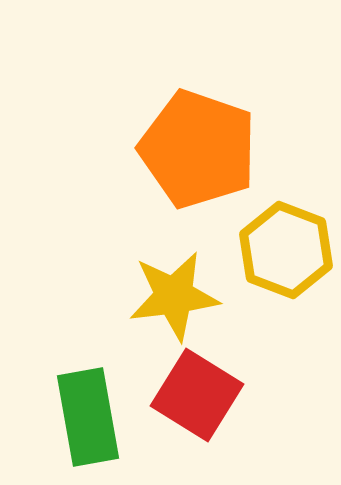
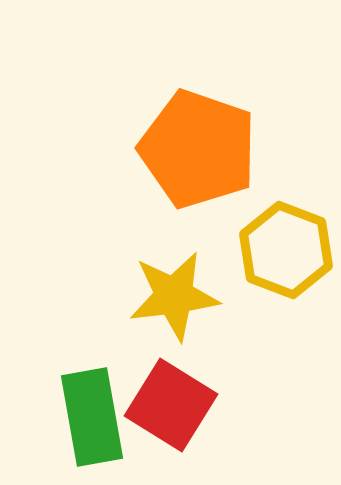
red square: moved 26 px left, 10 px down
green rectangle: moved 4 px right
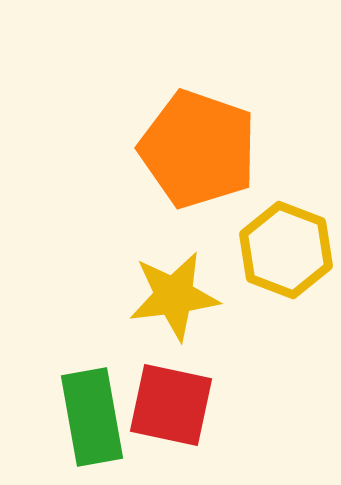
red square: rotated 20 degrees counterclockwise
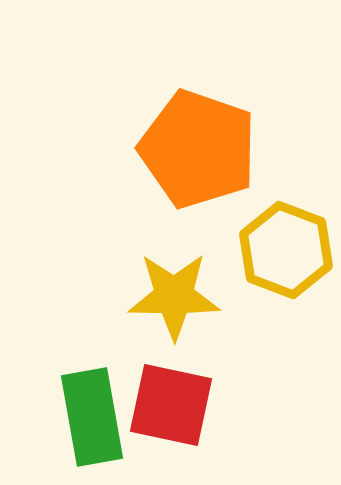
yellow star: rotated 8 degrees clockwise
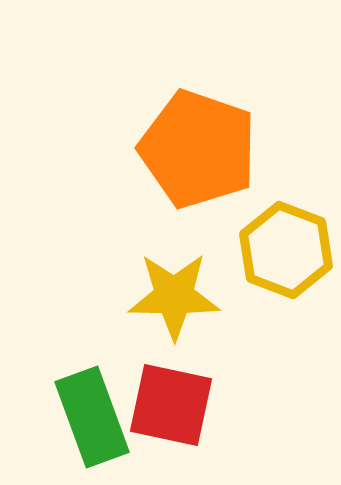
green rectangle: rotated 10 degrees counterclockwise
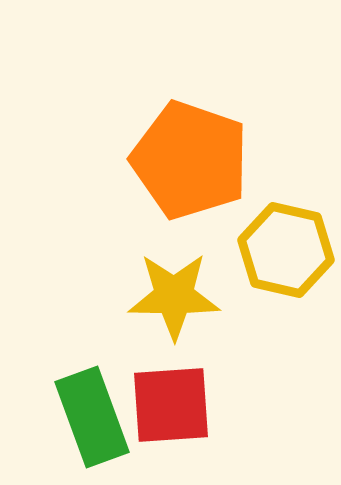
orange pentagon: moved 8 px left, 11 px down
yellow hexagon: rotated 8 degrees counterclockwise
red square: rotated 16 degrees counterclockwise
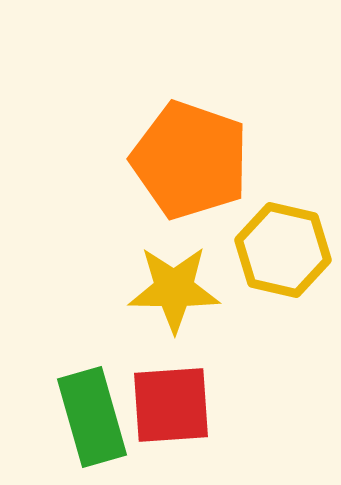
yellow hexagon: moved 3 px left
yellow star: moved 7 px up
green rectangle: rotated 4 degrees clockwise
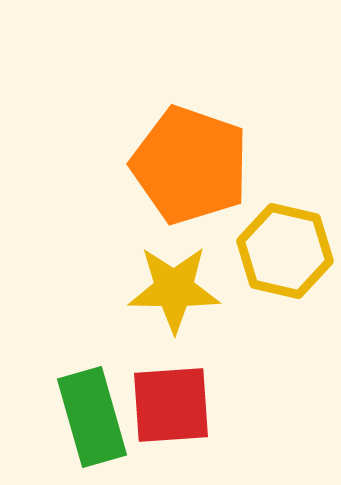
orange pentagon: moved 5 px down
yellow hexagon: moved 2 px right, 1 px down
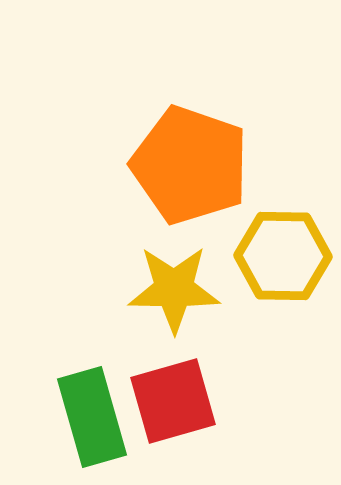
yellow hexagon: moved 2 px left, 5 px down; rotated 12 degrees counterclockwise
red square: moved 2 px right, 4 px up; rotated 12 degrees counterclockwise
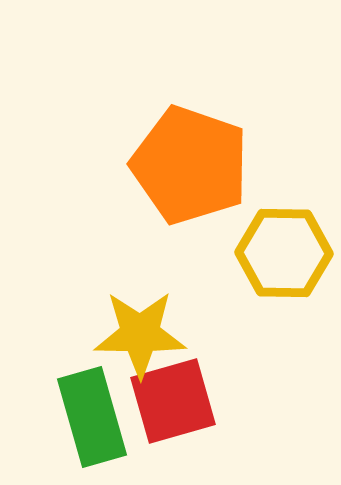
yellow hexagon: moved 1 px right, 3 px up
yellow star: moved 34 px left, 45 px down
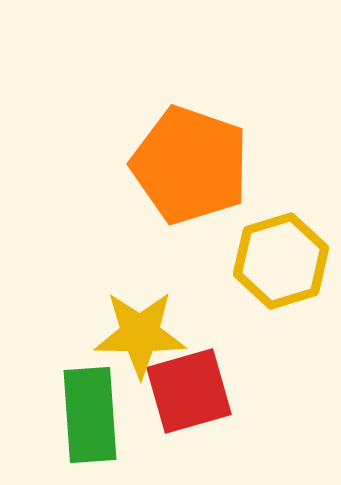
yellow hexagon: moved 3 px left, 8 px down; rotated 18 degrees counterclockwise
red square: moved 16 px right, 10 px up
green rectangle: moved 2 px left, 2 px up; rotated 12 degrees clockwise
